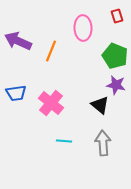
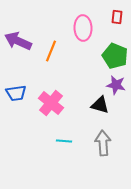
red rectangle: moved 1 px down; rotated 24 degrees clockwise
black triangle: rotated 24 degrees counterclockwise
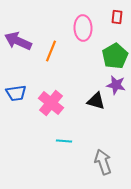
green pentagon: rotated 20 degrees clockwise
black triangle: moved 4 px left, 4 px up
gray arrow: moved 19 px down; rotated 15 degrees counterclockwise
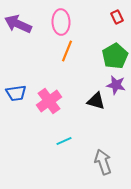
red rectangle: rotated 32 degrees counterclockwise
pink ellipse: moved 22 px left, 6 px up
purple arrow: moved 17 px up
orange line: moved 16 px right
pink cross: moved 2 px left, 2 px up; rotated 15 degrees clockwise
cyan line: rotated 28 degrees counterclockwise
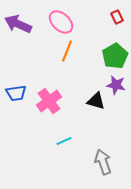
pink ellipse: rotated 45 degrees counterclockwise
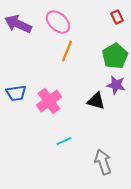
pink ellipse: moved 3 px left
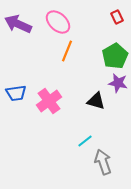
purple star: moved 2 px right, 2 px up
cyan line: moved 21 px right; rotated 14 degrees counterclockwise
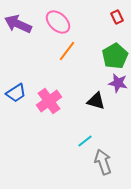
orange line: rotated 15 degrees clockwise
blue trapezoid: rotated 25 degrees counterclockwise
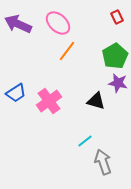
pink ellipse: moved 1 px down
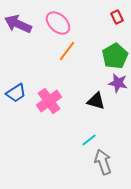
cyan line: moved 4 px right, 1 px up
